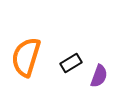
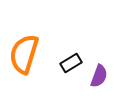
orange semicircle: moved 2 px left, 3 px up
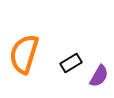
purple semicircle: rotated 10 degrees clockwise
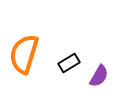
black rectangle: moved 2 px left
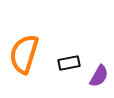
black rectangle: rotated 20 degrees clockwise
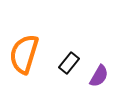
black rectangle: rotated 40 degrees counterclockwise
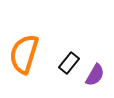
purple semicircle: moved 4 px left, 1 px up
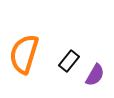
black rectangle: moved 2 px up
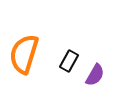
black rectangle: rotated 10 degrees counterclockwise
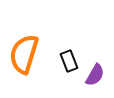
black rectangle: rotated 50 degrees counterclockwise
